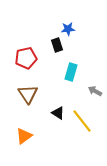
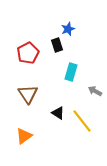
blue star: rotated 16 degrees counterclockwise
red pentagon: moved 2 px right, 5 px up; rotated 15 degrees counterclockwise
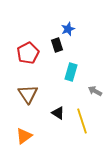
yellow line: rotated 20 degrees clockwise
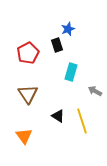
black triangle: moved 3 px down
orange triangle: rotated 30 degrees counterclockwise
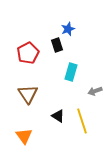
gray arrow: rotated 48 degrees counterclockwise
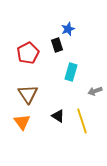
orange triangle: moved 2 px left, 14 px up
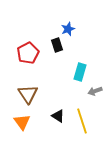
cyan rectangle: moved 9 px right
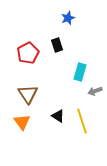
blue star: moved 11 px up
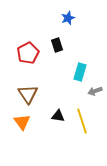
black triangle: rotated 24 degrees counterclockwise
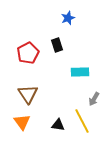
cyan rectangle: rotated 72 degrees clockwise
gray arrow: moved 1 px left, 8 px down; rotated 40 degrees counterclockwise
black triangle: moved 9 px down
yellow line: rotated 10 degrees counterclockwise
